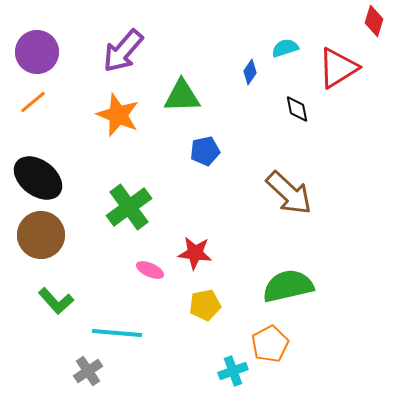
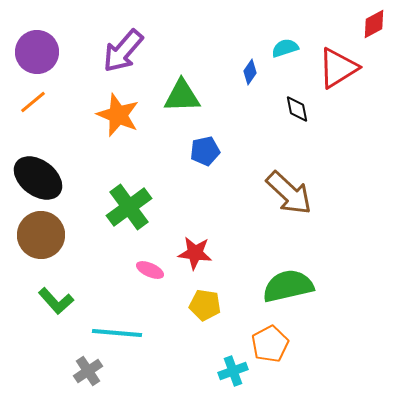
red diamond: moved 3 px down; rotated 44 degrees clockwise
yellow pentagon: rotated 20 degrees clockwise
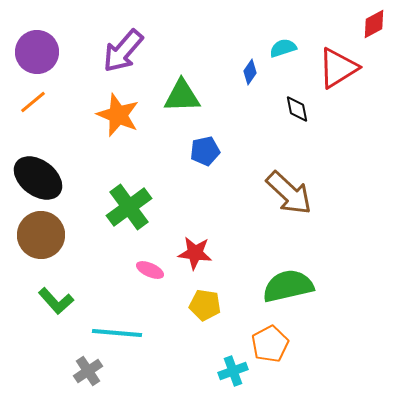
cyan semicircle: moved 2 px left
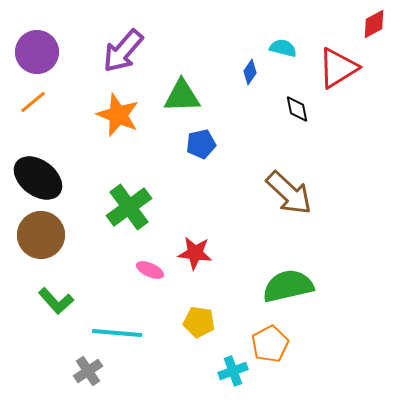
cyan semicircle: rotated 32 degrees clockwise
blue pentagon: moved 4 px left, 7 px up
yellow pentagon: moved 6 px left, 17 px down
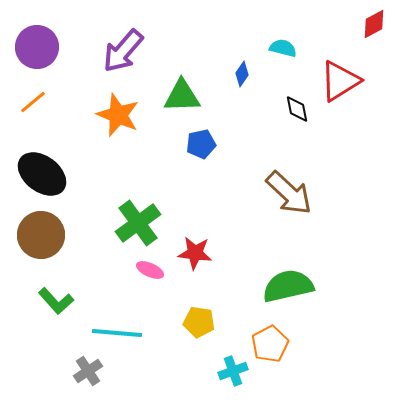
purple circle: moved 5 px up
red triangle: moved 2 px right, 13 px down
blue diamond: moved 8 px left, 2 px down
black ellipse: moved 4 px right, 4 px up
green cross: moved 9 px right, 16 px down
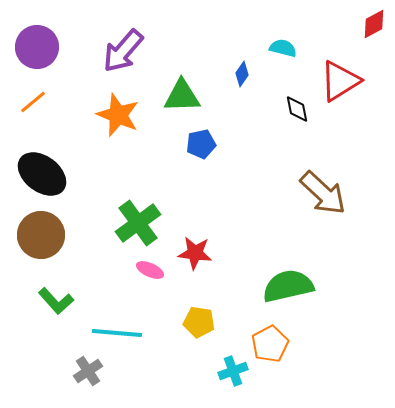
brown arrow: moved 34 px right
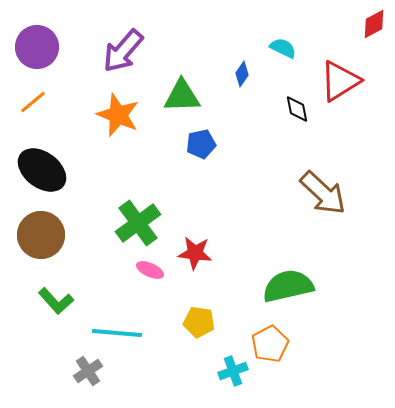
cyan semicircle: rotated 12 degrees clockwise
black ellipse: moved 4 px up
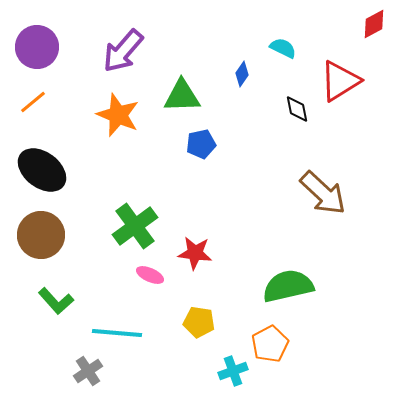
green cross: moved 3 px left, 3 px down
pink ellipse: moved 5 px down
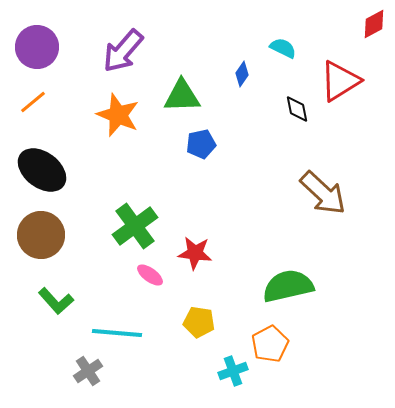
pink ellipse: rotated 12 degrees clockwise
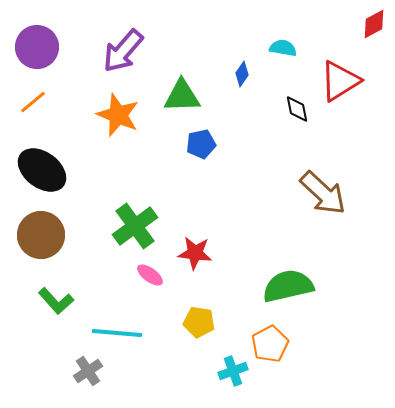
cyan semicircle: rotated 16 degrees counterclockwise
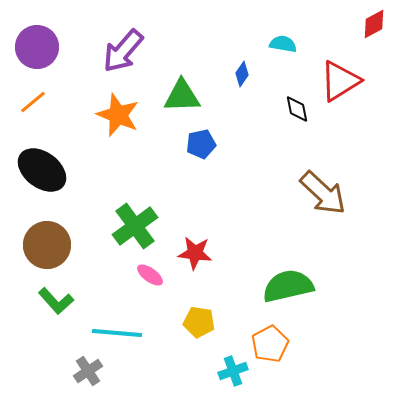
cyan semicircle: moved 4 px up
brown circle: moved 6 px right, 10 px down
